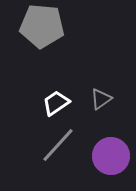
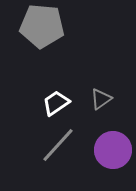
purple circle: moved 2 px right, 6 px up
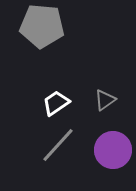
gray triangle: moved 4 px right, 1 px down
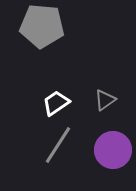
gray line: rotated 9 degrees counterclockwise
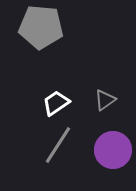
gray pentagon: moved 1 px left, 1 px down
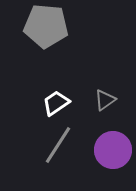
gray pentagon: moved 5 px right, 1 px up
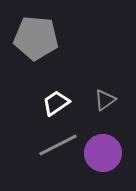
gray pentagon: moved 10 px left, 12 px down
gray line: rotated 30 degrees clockwise
purple circle: moved 10 px left, 3 px down
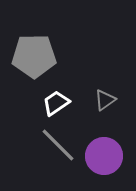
gray pentagon: moved 2 px left, 18 px down; rotated 6 degrees counterclockwise
gray line: rotated 72 degrees clockwise
purple circle: moved 1 px right, 3 px down
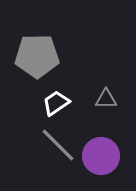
gray pentagon: moved 3 px right
gray triangle: moved 1 px right, 1 px up; rotated 35 degrees clockwise
purple circle: moved 3 px left
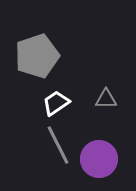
gray pentagon: rotated 18 degrees counterclockwise
gray line: rotated 18 degrees clockwise
purple circle: moved 2 px left, 3 px down
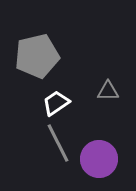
gray pentagon: rotated 6 degrees clockwise
gray triangle: moved 2 px right, 8 px up
gray line: moved 2 px up
